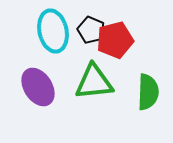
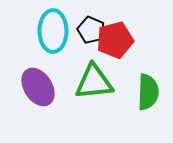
cyan ellipse: rotated 12 degrees clockwise
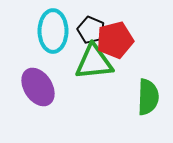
green triangle: moved 20 px up
green semicircle: moved 5 px down
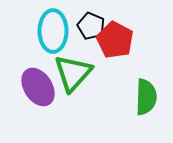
black pentagon: moved 4 px up
red pentagon: rotated 30 degrees counterclockwise
green triangle: moved 21 px left, 11 px down; rotated 42 degrees counterclockwise
green semicircle: moved 2 px left
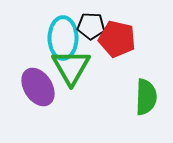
black pentagon: rotated 20 degrees counterclockwise
cyan ellipse: moved 10 px right, 7 px down
red pentagon: moved 2 px right, 1 px up; rotated 15 degrees counterclockwise
green triangle: moved 2 px left, 6 px up; rotated 12 degrees counterclockwise
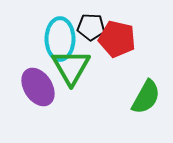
black pentagon: moved 1 px down
cyan ellipse: moved 3 px left, 1 px down
green semicircle: rotated 27 degrees clockwise
